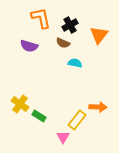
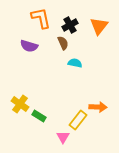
orange triangle: moved 9 px up
brown semicircle: rotated 136 degrees counterclockwise
yellow rectangle: moved 1 px right
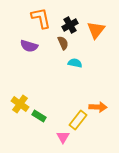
orange triangle: moved 3 px left, 4 px down
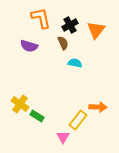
green rectangle: moved 2 px left
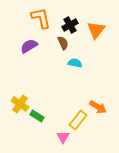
purple semicircle: rotated 132 degrees clockwise
orange arrow: rotated 30 degrees clockwise
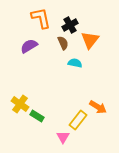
orange triangle: moved 6 px left, 10 px down
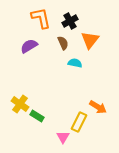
black cross: moved 4 px up
yellow rectangle: moved 1 px right, 2 px down; rotated 12 degrees counterclockwise
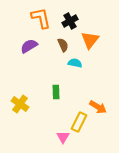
brown semicircle: moved 2 px down
green rectangle: moved 19 px right, 24 px up; rotated 56 degrees clockwise
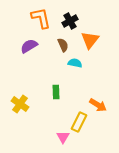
orange arrow: moved 2 px up
